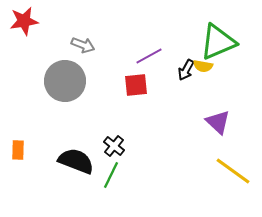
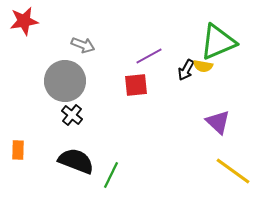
black cross: moved 42 px left, 31 px up
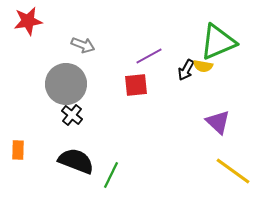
red star: moved 4 px right
gray circle: moved 1 px right, 3 px down
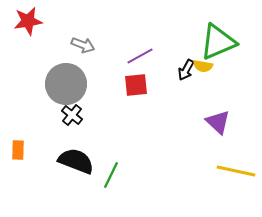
purple line: moved 9 px left
yellow line: moved 3 px right; rotated 24 degrees counterclockwise
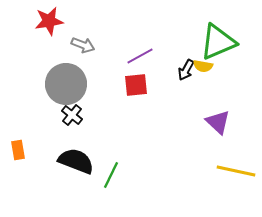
red star: moved 21 px right
orange rectangle: rotated 12 degrees counterclockwise
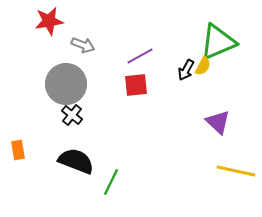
yellow semicircle: rotated 72 degrees counterclockwise
green line: moved 7 px down
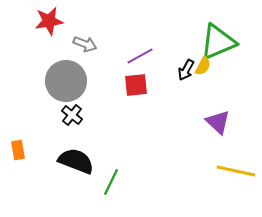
gray arrow: moved 2 px right, 1 px up
gray circle: moved 3 px up
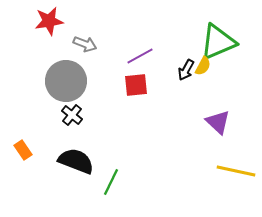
orange rectangle: moved 5 px right; rotated 24 degrees counterclockwise
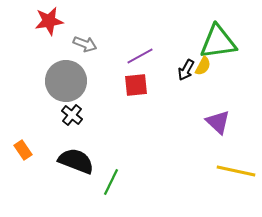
green triangle: rotated 15 degrees clockwise
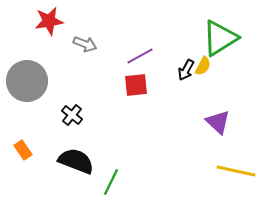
green triangle: moved 2 px right, 4 px up; rotated 24 degrees counterclockwise
gray circle: moved 39 px left
